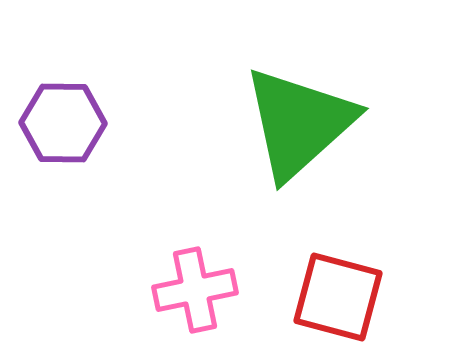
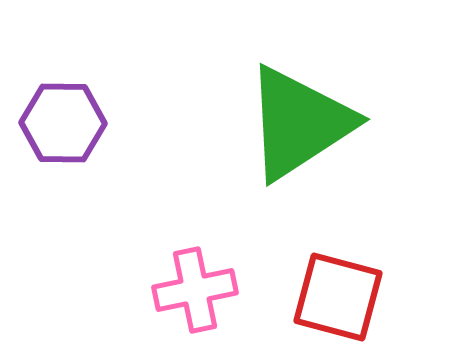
green triangle: rotated 9 degrees clockwise
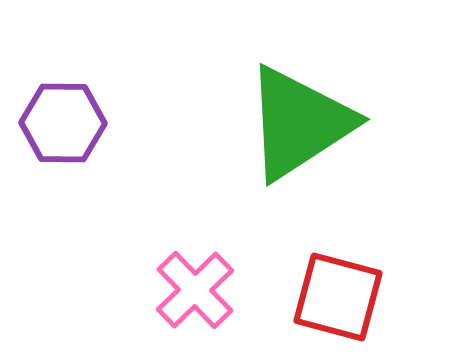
pink cross: rotated 32 degrees counterclockwise
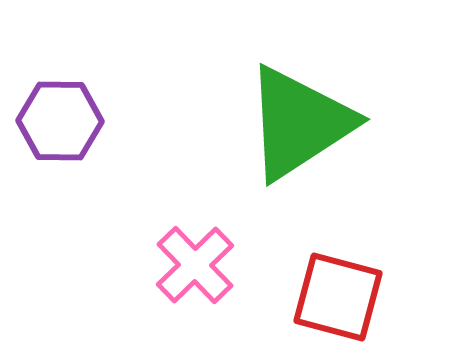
purple hexagon: moved 3 px left, 2 px up
pink cross: moved 25 px up
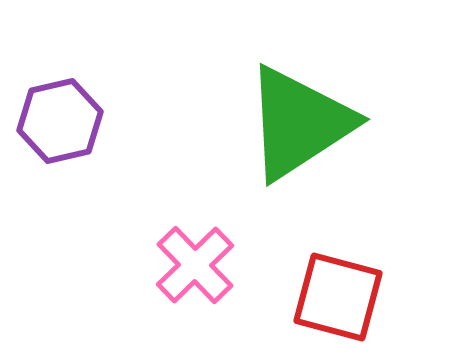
purple hexagon: rotated 14 degrees counterclockwise
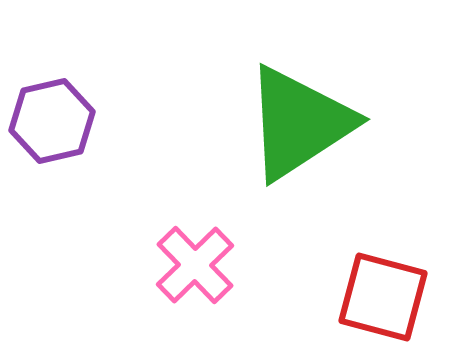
purple hexagon: moved 8 px left
red square: moved 45 px right
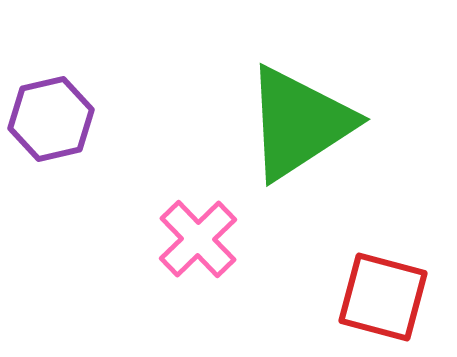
purple hexagon: moved 1 px left, 2 px up
pink cross: moved 3 px right, 26 px up
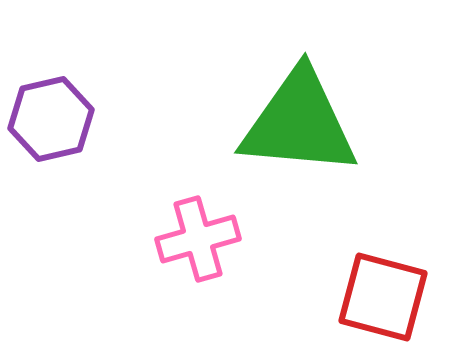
green triangle: rotated 38 degrees clockwise
pink cross: rotated 28 degrees clockwise
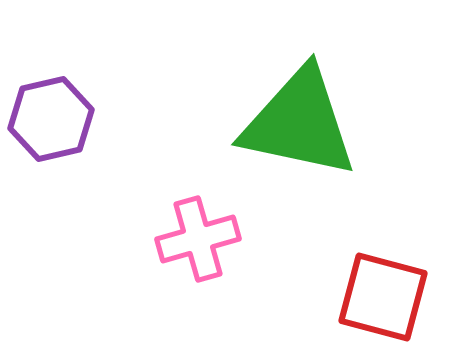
green triangle: rotated 7 degrees clockwise
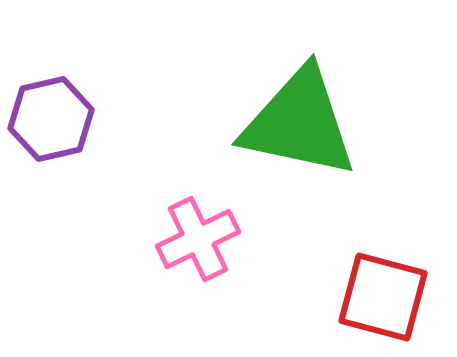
pink cross: rotated 10 degrees counterclockwise
